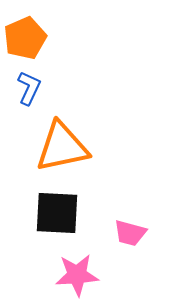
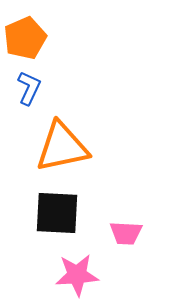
pink trapezoid: moved 4 px left; rotated 12 degrees counterclockwise
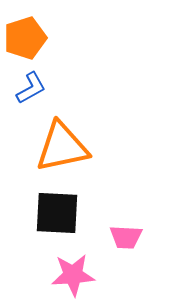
orange pentagon: rotated 6 degrees clockwise
blue L-shape: moved 2 px right; rotated 36 degrees clockwise
pink trapezoid: moved 4 px down
pink star: moved 4 px left
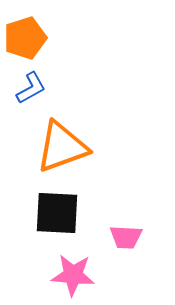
orange triangle: rotated 8 degrees counterclockwise
pink star: rotated 9 degrees clockwise
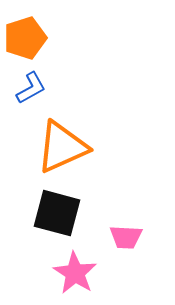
orange triangle: rotated 4 degrees counterclockwise
black square: rotated 12 degrees clockwise
pink star: moved 2 px right, 2 px up; rotated 27 degrees clockwise
